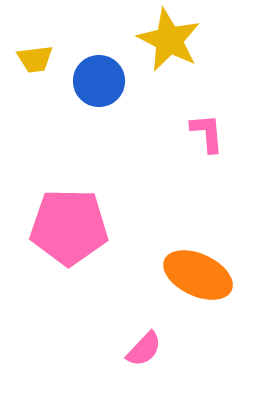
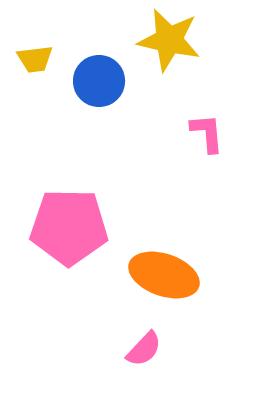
yellow star: rotated 14 degrees counterclockwise
orange ellipse: moved 34 px left; rotated 6 degrees counterclockwise
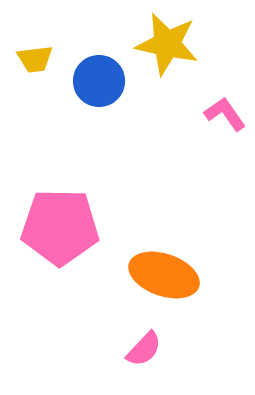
yellow star: moved 2 px left, 4 px down
pink L-shape: moved 18 px right, 19 px up; rotated 30 degrees counterclockwise
pink pentagon: moved 9 px left
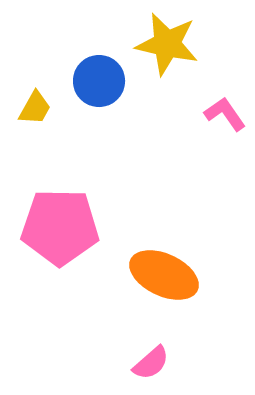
yellow trapezoid: moved 49 px down; rotated 54 degrees counterclockwise
orange ellipse: rotated 6 degrees clockwise
pink semicircle: moved 7 px right, 14 px down; rotated 6 degrees clockwise
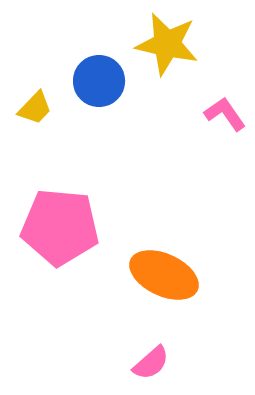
yellow trapezoid: rotated 15 degrees clockwise
pink pentagon: rotated 4 degrees clockwise
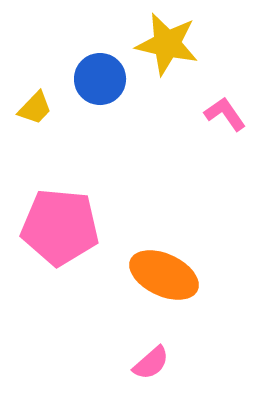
blue circle: moved 1 px right, 2 px up
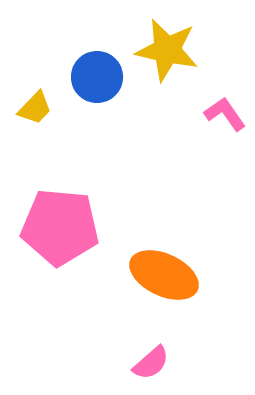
yellow star: moved 6 px down
blue circle: moved 3 px left, 2 px up
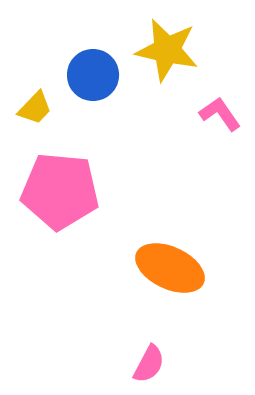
blue circle: moved 4 px left, 2 px up
pink L-shape: moved 5 px left
pink pentagon: moved 36 px up
orange ellipse: moved 6 px right, 7 px up
pink semicircle: moved 2 px left, 1 px down; rotated 21 degrees counterclockwise
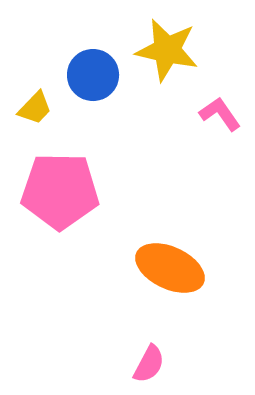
pink pentagon: rotated 4 degrees counterclockwise
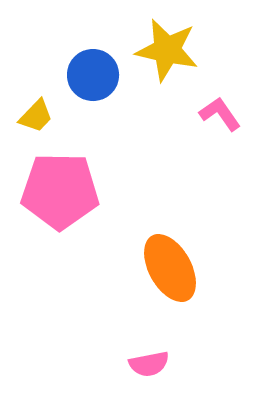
yellow trapezoid: moved 1 px right, 8 px down
orange ellipse: rotated 36 degrees clockwise
pink semicircle: rotated 51 degrees clockwise
